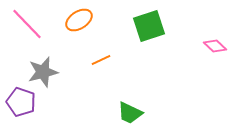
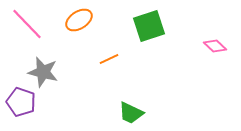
orange line: moved 8 px right, 1 px up
gray star: rotated 28 degrees clockwise
green trapezoid: moved 1 px right
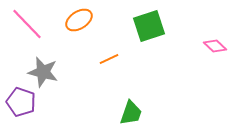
green trapezoid: rotated 96 degrees counterclockwise
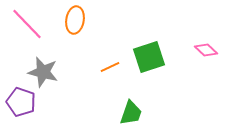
orange ellipse: moved 4 px left; rotated 48 degrees counterclockwise
green square: moved 31 px down
pink diamond: moved 9 px left, 4 px down
orange line: moved 1 px right, 8 px down
